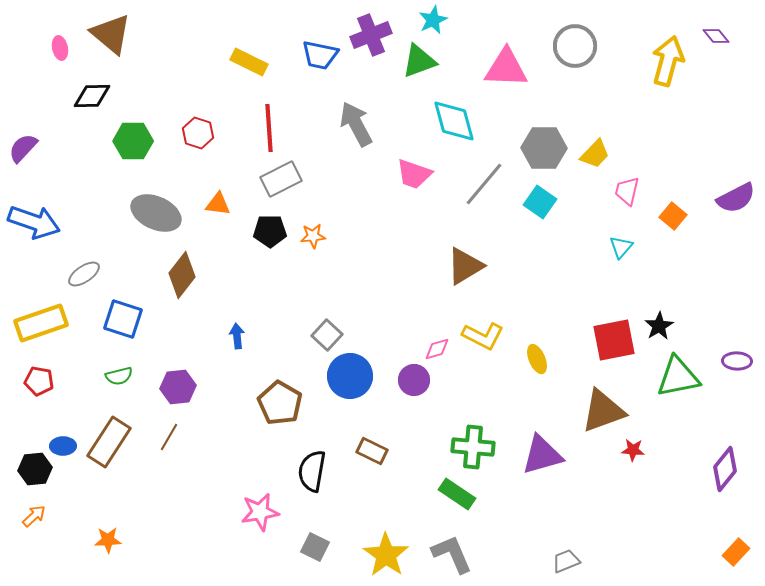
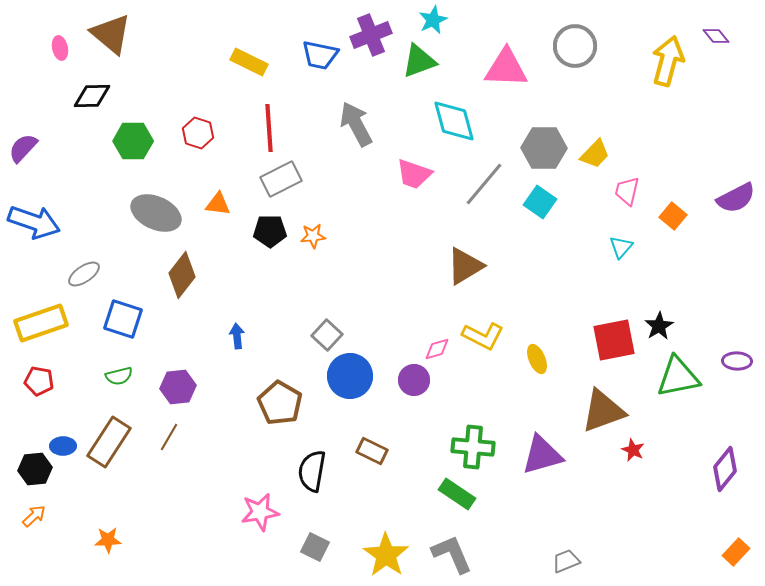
red star at (633, 450): rotated 20 degrees clockwise
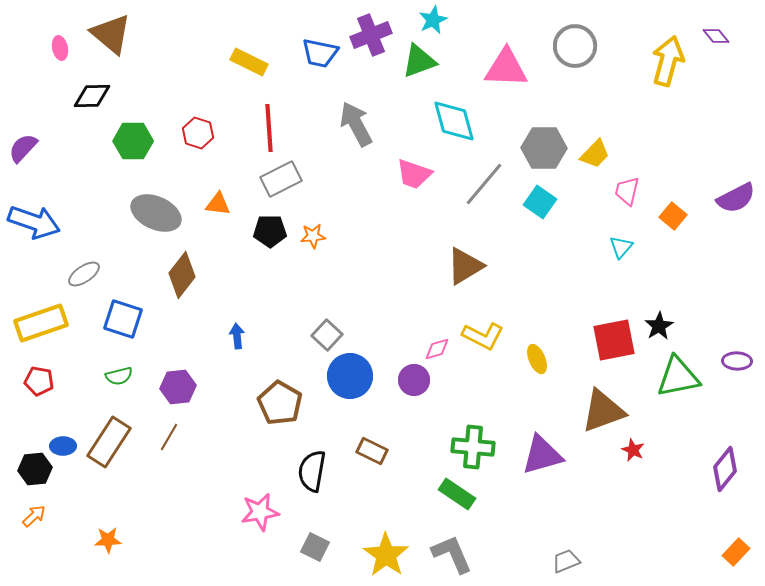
blue trapezoid at (320, 55): moved 2 px up
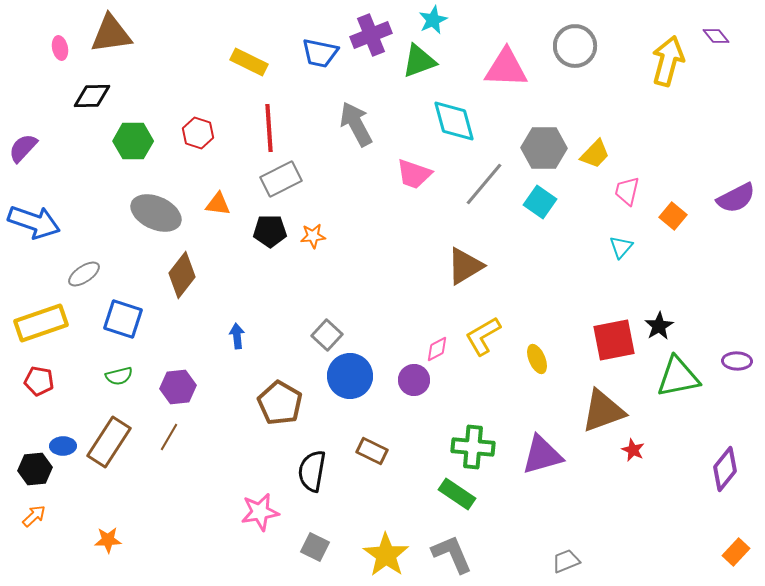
brown triangle at (111, 34): rotated 48 degrees counterclockwise
yellow L-shape at (483, 336): rotated 123 degrees clockwise
pink diamond at (437, 349): rotated 12 degrees counterclockwise
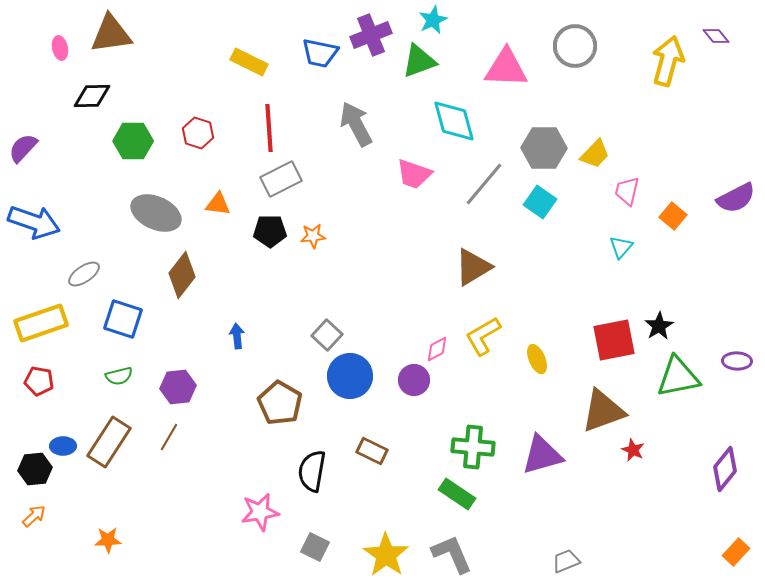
brown triangle at (465, 266): moved 8 px right, 1 px down
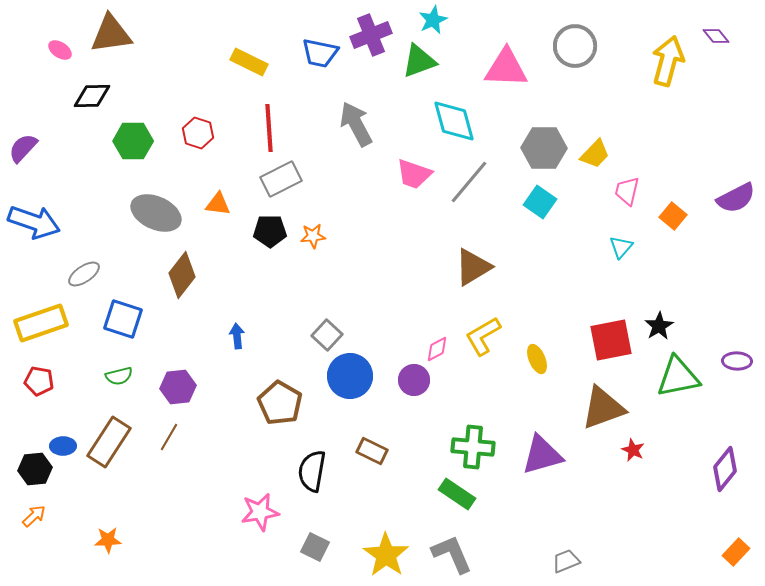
pink ellipse at (60, 48): moved 2 px down; rotated 45 degrees counterclockwise
gray line at (484, 184): moved 15 px left, 2 px up
red square at (614, 340): moved 3 px left
brown triangle at (603, 411): moved 3 px up
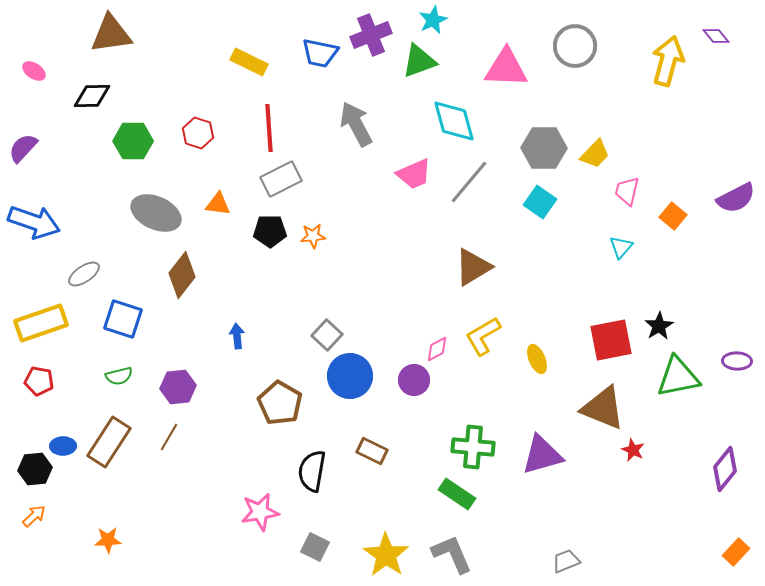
pink ellipse at (60, 50): moved 26 px left, 21 px down
pink trapezoid at (414, 174): rotated 42 degrees counterclockwise
brown triangle at (603, 408): rotated 42 degrees clockwise
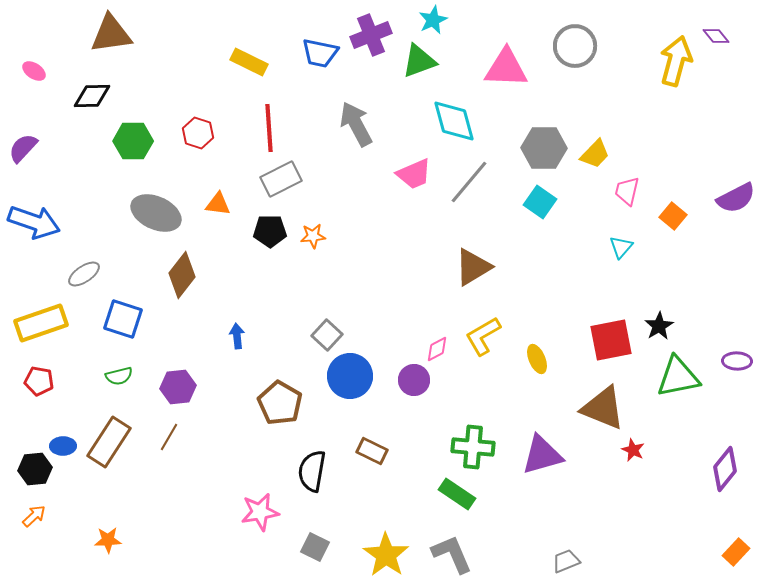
yellow arrow at (668, 61): moved 8 px right
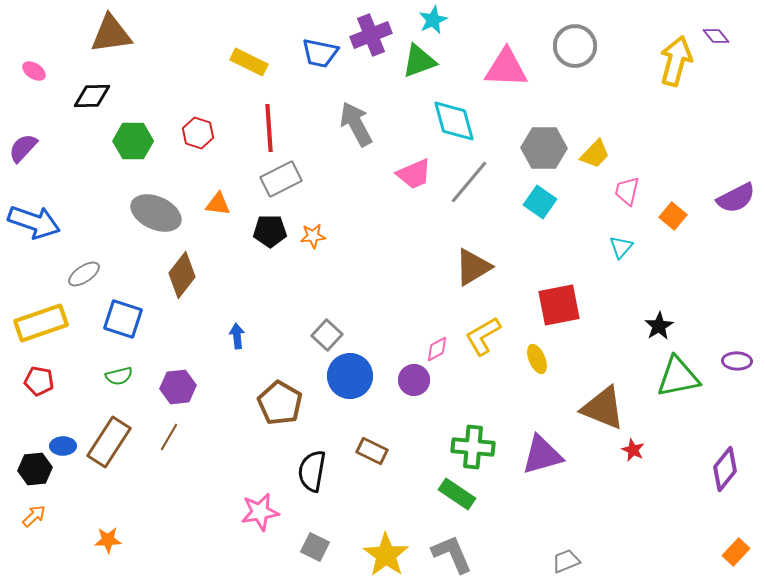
red square at (611, 340): moved 52 px left, 35 px up
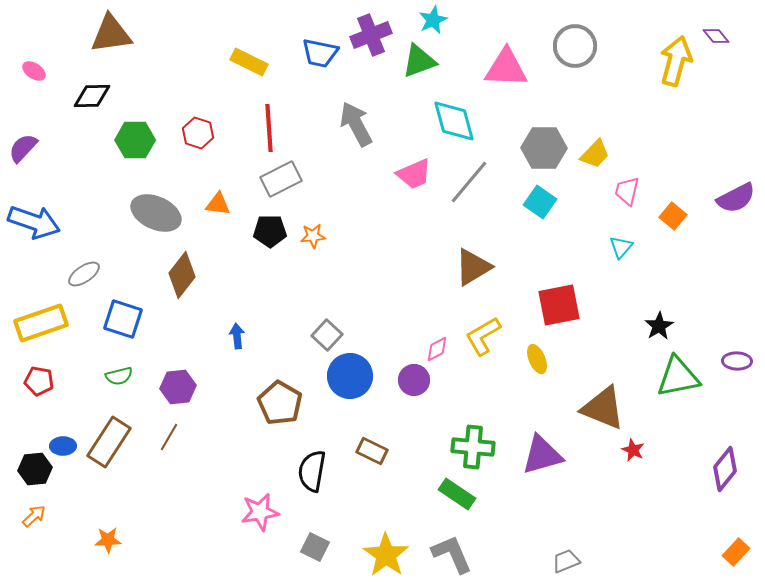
green hexagon at (133, 141): moved 2 px right, 1 px up
